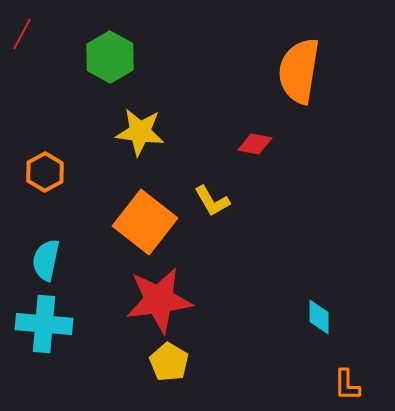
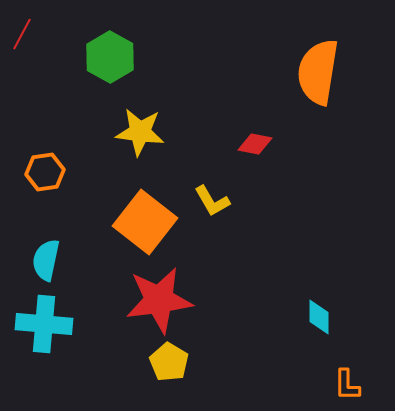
orange semicircle: moved 19 px right, 1 px down
orange hexagon: rotated 21 degrees clockwise
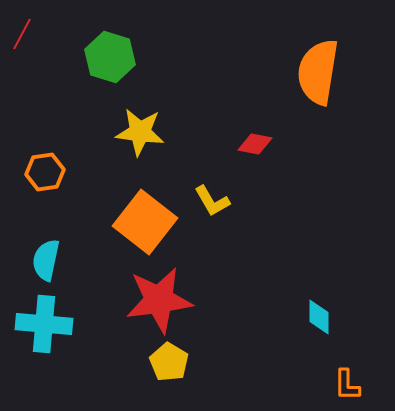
green hexagon: rotated 12 degrees counterclockwise
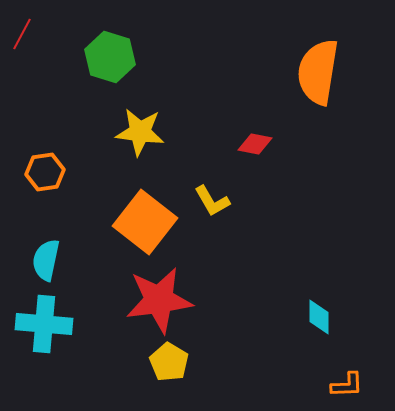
orange L-shape: rotated 92 degrees counterclockwise
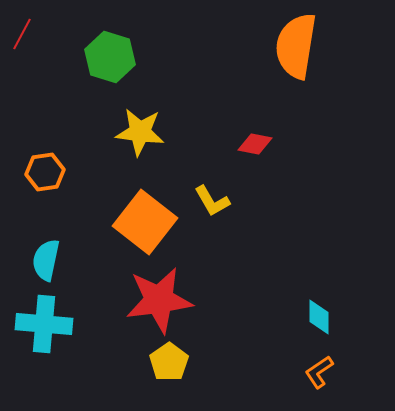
orange semicircle: moved 22 px left, 26 px up
yellow pentagon: rotated 6 degrees clockwise
orange L-shape: moved 28 px left, 13 px up; rotated 148 degrees clockwise
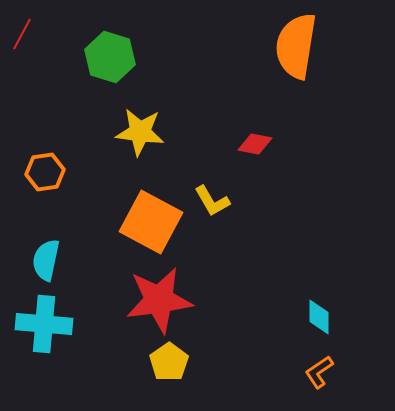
orange square: moved 6 px right; rotated 10 degrees counterclockwise
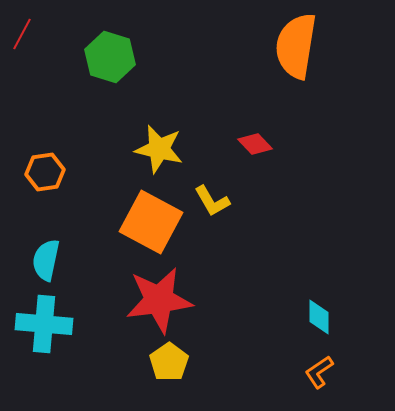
yellow star: moved 19 px right, 17 px down; rotated 6 degrees clockwise
red diamond: rotated 36 degrees clockwise
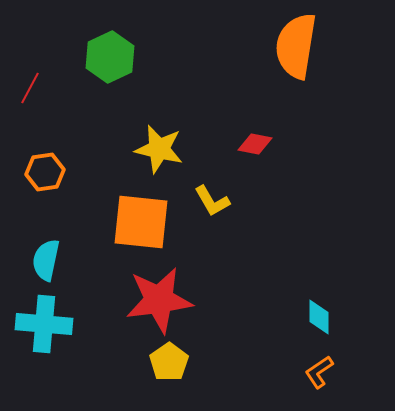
red line: moved 8 px right, 54 px down
green hexagon: rotated 18 degrees clockwise
red diamond: rotated 36 degrees counterclockwise
orange square: moved 10 px left; rotated 22 degrees counterclockwise
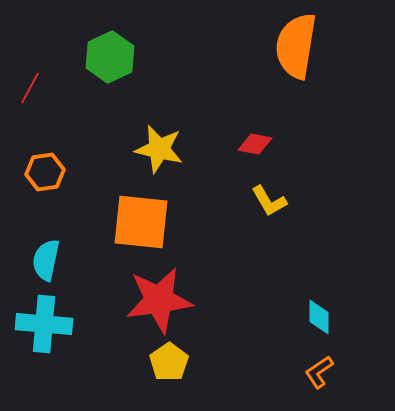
yellow L-shape: moved 57 px right
